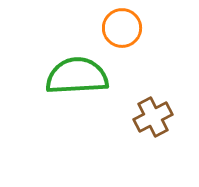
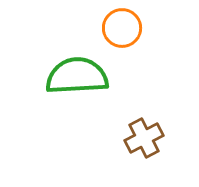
brown cross: moved 9 px left, 21 px down
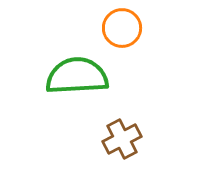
brown cross: moved 22 px left, 1 px down
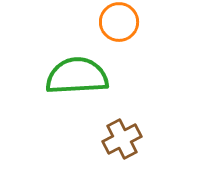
orange circle: moved 3 px left, 6 px up
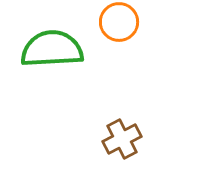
green semicircle: moved 25 px left, 27 px up
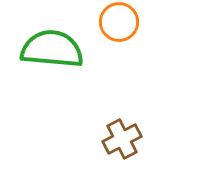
green semicircle: rotated 8 degrees clockwise
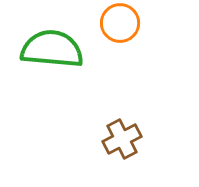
orange circle: moved 1 px right, 1 px down
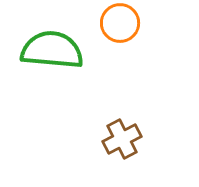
green semicircle: moved 1 px down
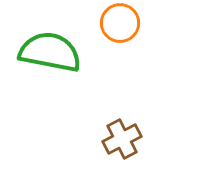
green semicircle: moved 2 px left, 2 px down; rotated 6 degrees clockwise
